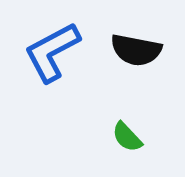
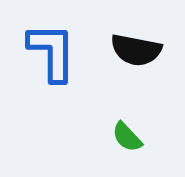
blue L-shape: rotated 118 degrees clockwise
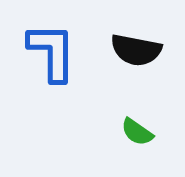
green semicircle: moved 10 px right, 5 px up; rotated 12 degrees counterclockwise
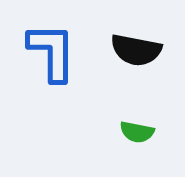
green semicircle: rotated 24 degrees counterclockwise
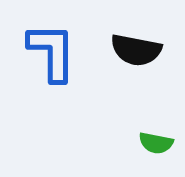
green semicircle: moved 19 px right, 11 px down
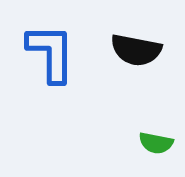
blue L-shape: moved 1 px left, 1 px down
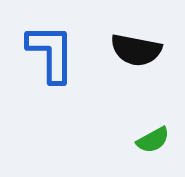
green semicircle: moved 3 px left, 3 px up; rotated 40 degrees counterclockwise
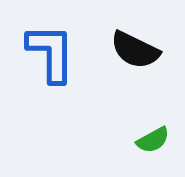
black semicircle: moved 1 px left; rotated 15 degrees clockwise
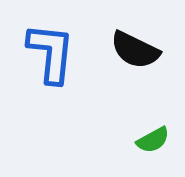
blue L-shape: rotated 6 degrees clockwise
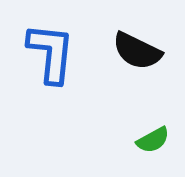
black semicircle: moved 2 px right, 1 px down
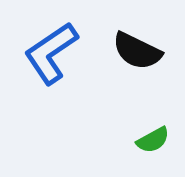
blue L-shape: rotated 130 degrees counterclockwise
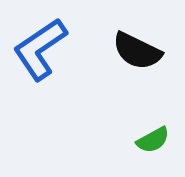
blue L-shape: moved 11 px left, 4 px up
